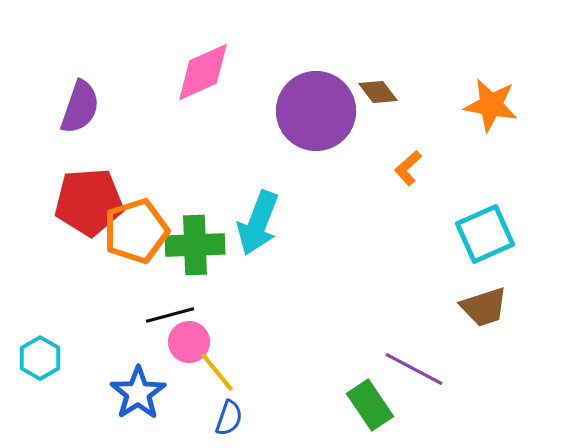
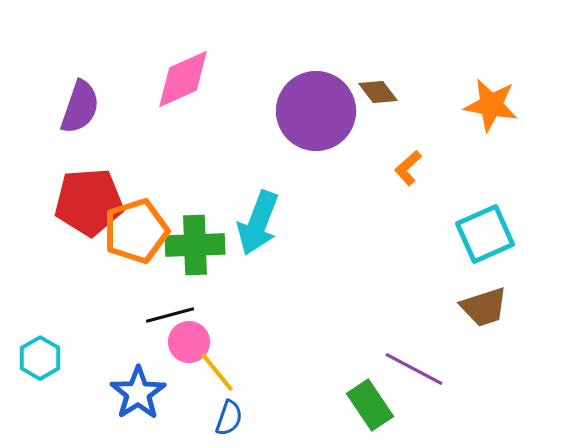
pink diamond: moved 20 px left, 7 px down
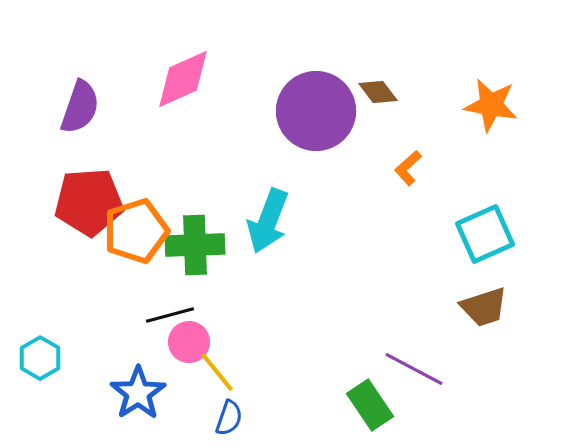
cyan arrow: moved 10 px right, 2 px up
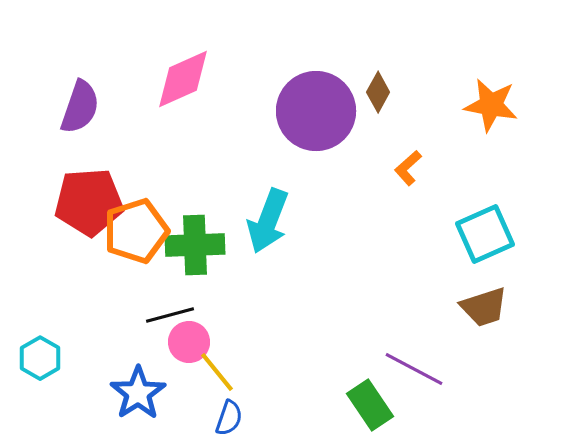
brown diamond: rotated 66 degrees clockwise
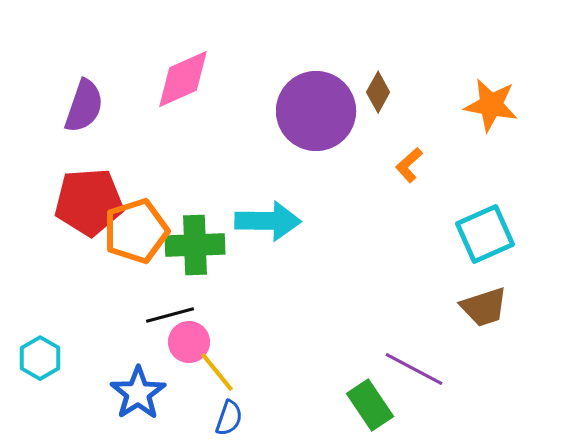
purple semicircle: moved 4 px right, 1 px up
orange L-shape: moved 1 px right, 3 px up
cyan arrow: rotated 110 degrees counterclockwise
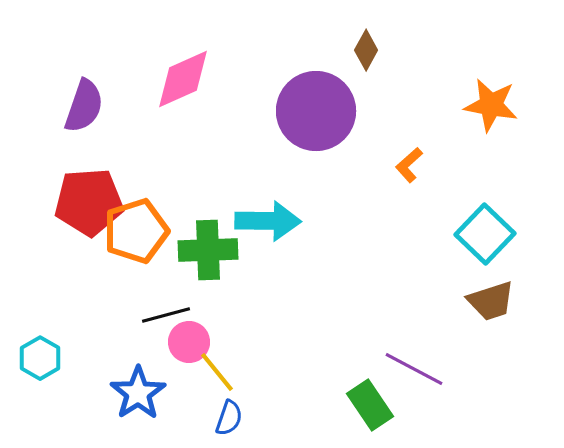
brown diamond: moved 12 px left, 42 px up
cyan square: rotated 22 degrees counterclockwise
green cross: moved 13 px right, 5 px down
brown trapezoid: moved 7 px right, 6 px up
black line: moved 4 px left
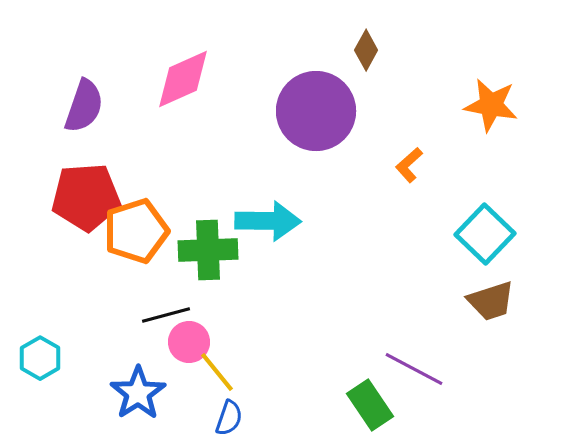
red pentagon: moved 3 px left, 5 px up
